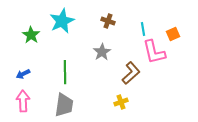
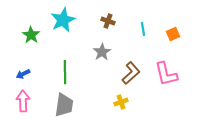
cyan star: moved 1 px right, 1 px up
pink L-shape: moved 12 px right, 22 px down
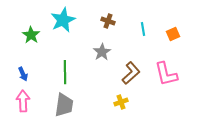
blue arrow: rotated 88 degrees counterclockwise
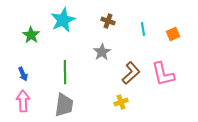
pink L-shape: moved 3 px left
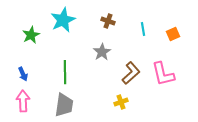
green star: rotated 12 degrees clockwise
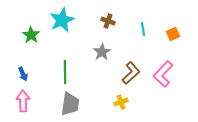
cyan star: moved 1 px left
green star: rotated 12 degrees counterclockwise
pink L-shape: rotated 56 degrees clockwise
gray trapezoid: moved 6 px right, 1 px up
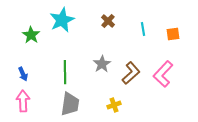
brown cross: rotated 24 degrees clockwise
orange square: rotated 16 degrees clockwise
gray star: moved 12 px down
yellow cross: moved 7 px left, 3 px down
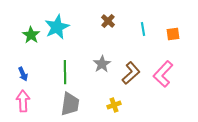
cyan star: moved 5 px left, 7 px down
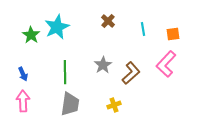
gray star: moved 1 px right, 1 px down
pink L-shape: moved 3 px right, 10 px up
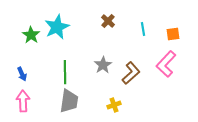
blue arrow: moved 1 px left
gray trapezoid: moved 1 px left, 3 px up
